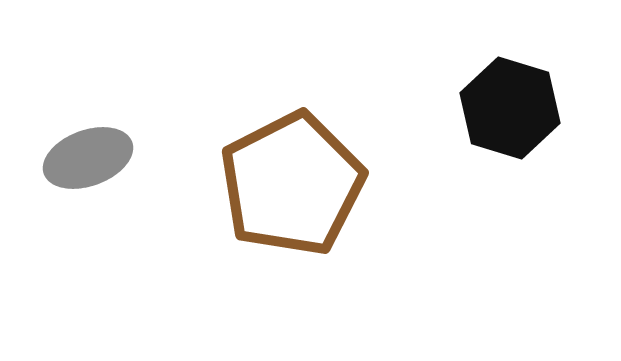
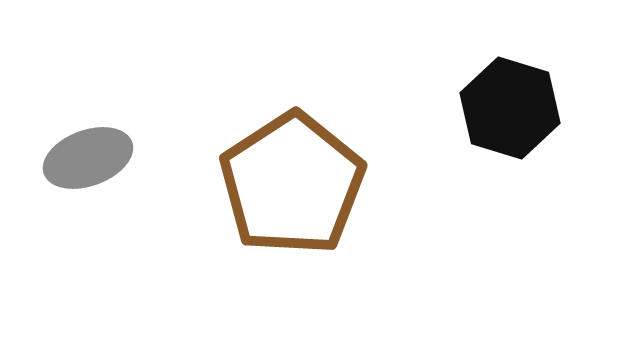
brown pentagon: rotated 6 degrees counterclockwise
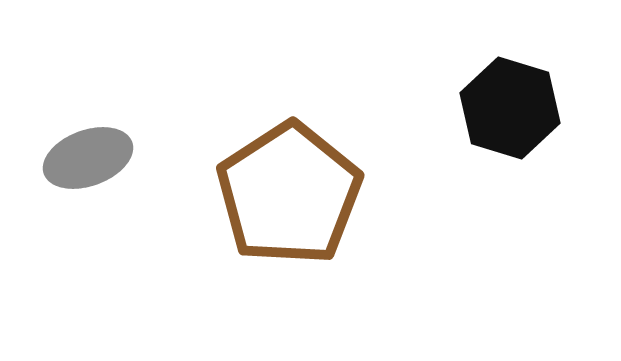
brown pentagon: moved 3 px left, 10 px down
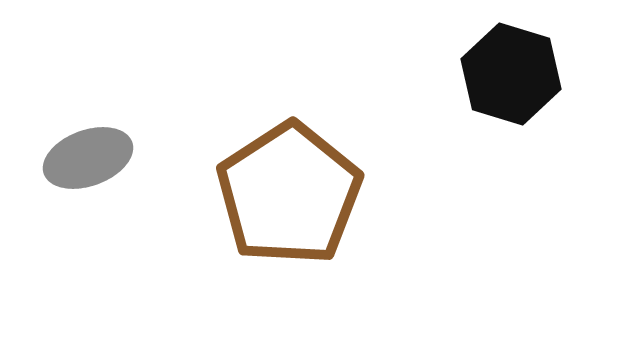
black hexagon: moved 1 px right, 34 px up
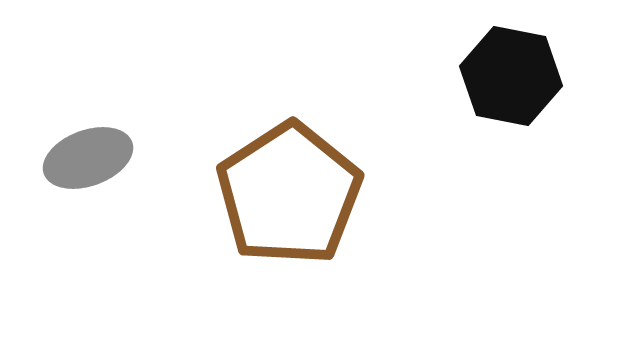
black hexagon: moved 2 px down; rotated 6 degrees counterclockwise
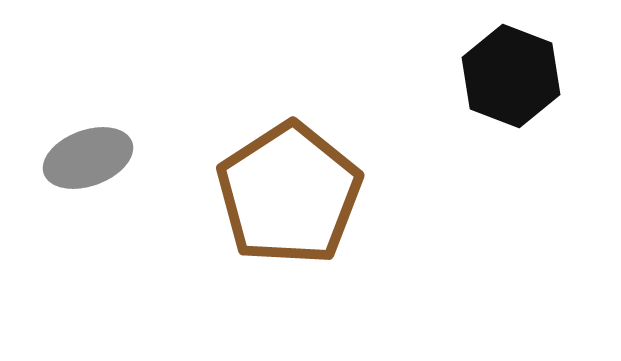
black hexagon: rotated 10 degrees clockwise
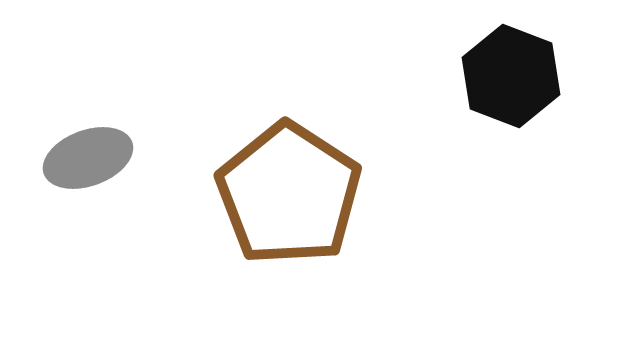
brown pentagon: rotated 6 degrees counterclockwise
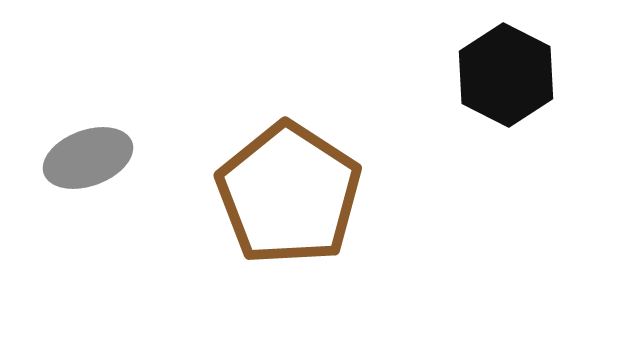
black hexagon: moved 5 px left, 1 px up; rotated 6 degrees clockwise
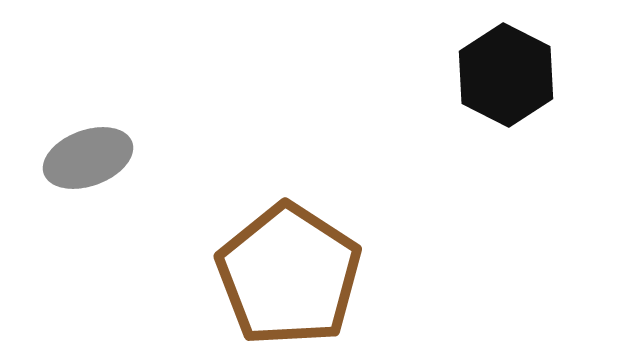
brown pentagon: moved 81 px down
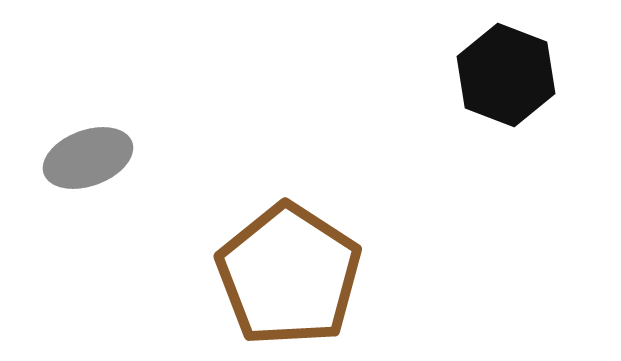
black hexagon: rotated 6 degrees counterclockwise
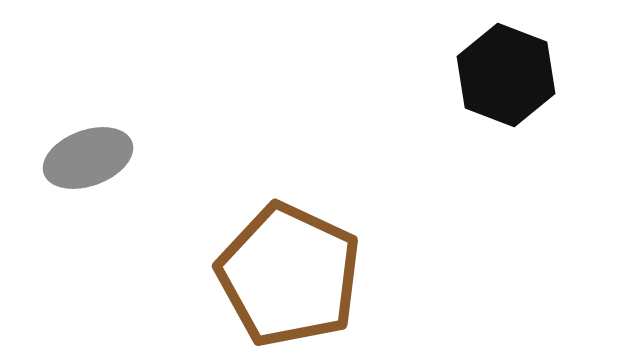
brown pentagon: rotated 8 degrees counterclockwise
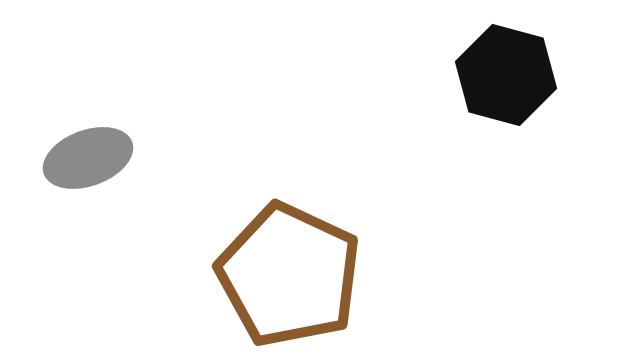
black hexagon: rotated 6 degrees counterclockwise
